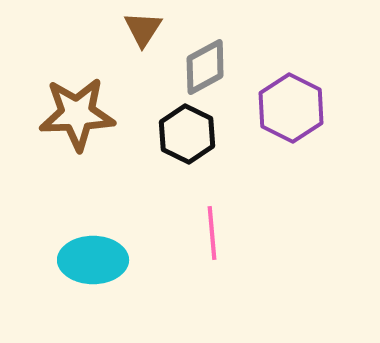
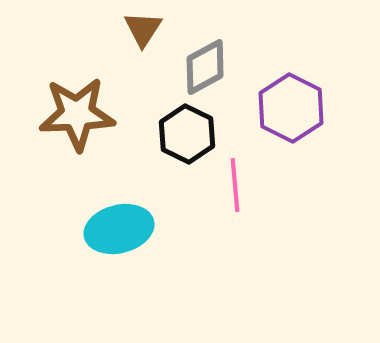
pink line: moved 23 px right, 48 px up
cyan ellipse: moved 26 px right, 31 px up; rotated 14 degrees counterclockwise
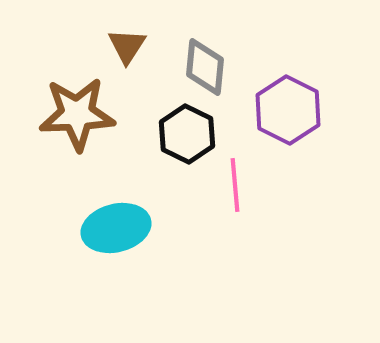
brown triangle: moved 16 px left, 17 px down
gray diamond: rotated 56 degrees counterclockwise
purple hexagon: moved 3 px left, 2 px down
cyan ellipse: moved 3 px left, 1 px up
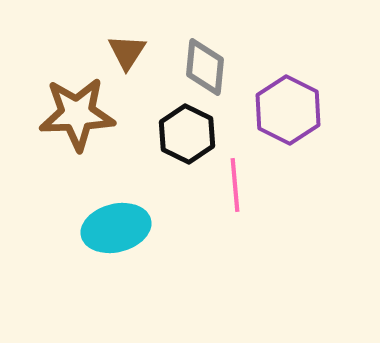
brown triangle: moved 6 px down
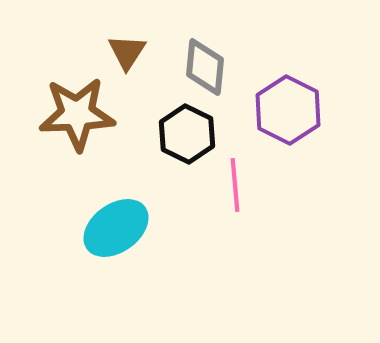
cyan ellipse: rotated 22 degrees counterclockwise
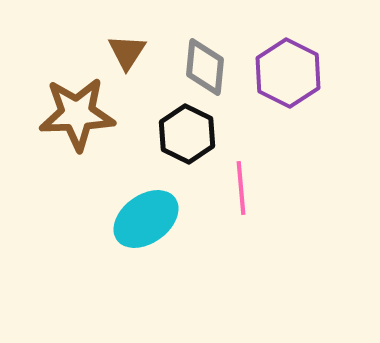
purple hexagon: moved 37 px up
pink line: moved 6 px right, 3 px down
cyan ellipse: moved 30 px right, 9 px up
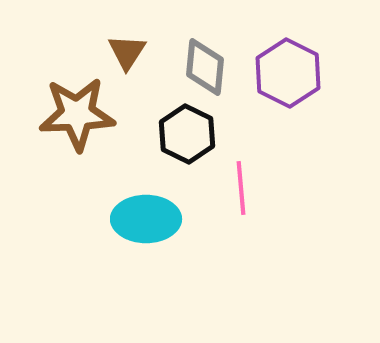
cyan ellipse: rotated 36 degrees clockwise
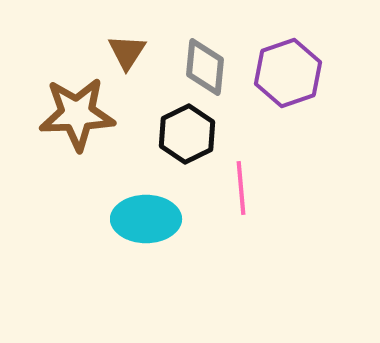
purple hexagon: rotated 14 degrees clockwise
black hexagon: rotated 8 degrees clockwise
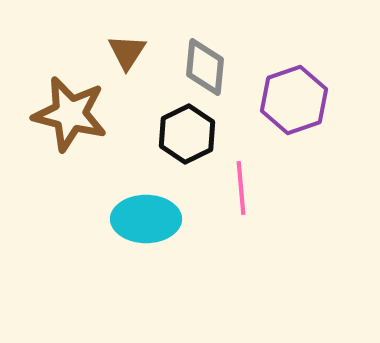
purple hexagon: moved 6 px right, 27 px down
brown star: moved 7 px left; rotated 16 degrees clockwise
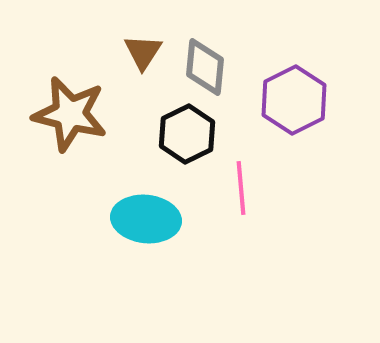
brown triangle: moved 16 px right
purple hexagon: rotated 8 degrees counterclockwise
cyan ellipse: rotated 6 degrees clockwise
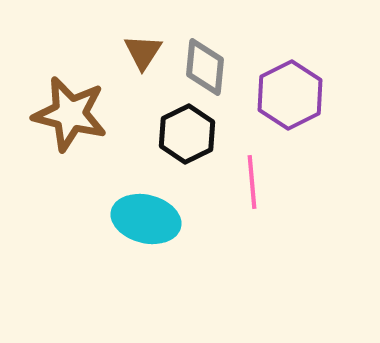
purple hexagon: moved 4 px left, 5 px up
pink line: moved 11 px right, 6 px up
cyan ellipse: rotated 8 degrees clockwise
